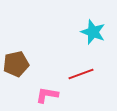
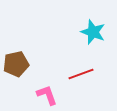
pink L-shape: rotated 60 degrees clockwise
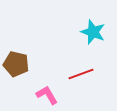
brown pentagon: rotated 25 degrees clockwise
pink L-shape: rotated 10 degrees counterclockwise
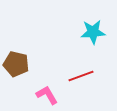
cyan star: rotated 25 degrees counterclockwise
red line: moved 2 px down
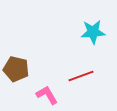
brown pentagon: moved 5 px down
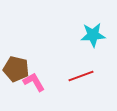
cyan star: moved 3 px down
pink L-shape: moved 13 px left, 13 px up
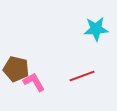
cyan star: moved 3 px right, 6 px up
red line: moved 1 px right
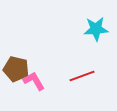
pink L-shape: moved 1 px up
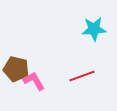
cyan star: moved 2 px left
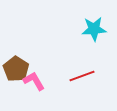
brown pentagon: rotated 20 degrees clockwise
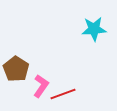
red line: moved 19 px left, 18 px down
pink L-shape: moved 7 px right, 5 px down; rotated 65 degrees clockwise
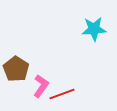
red line: moved 1 px left
